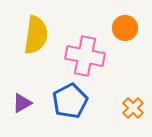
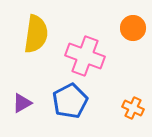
orange circle: moved 8 px right
yellow semicircle: moved 1 px up
pink cross: rotated 9 degrees clockwise
orange cross: rotated 20 degrees counterclockwise
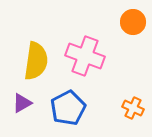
orange circle: moved 6 px up
yellow semicircle: moved 27 px down
blue pentagon: moved 2 px left, 7 px down
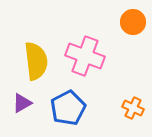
yellow semicircle: rotated 15 degrees counterclockwise
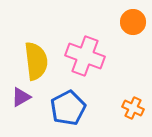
purple triangle: moved 1 px left, 6 px up
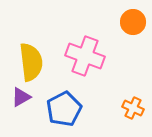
yellow semicircle: moved 5 px left, 1 px down
blue pentagon: moved 4 px left, 1 px down
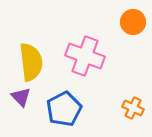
purple triangle: rotated 45 degrees counterclockwise
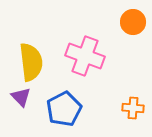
orange cross: rotated 20 degrees counterclockwise
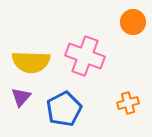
yellow semicircle: rotated 99 degrees clockwise
purple triangle: rotated 25 degrees clockwise
orange cross: moved 5 px left, 5 px up; rotated 20 degrees counterclockwise
